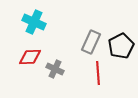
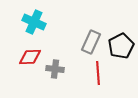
gray cross: rotated 18 degrees counterclockwise
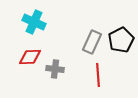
gray rectangle: moved 1 px right
black pentagon: moved 6 px up
red line: moved 2 px down
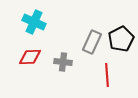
black pentagon: moved 1 px up
gray cross: moved 8 px right, 7 px up
red line: moved 9 px right
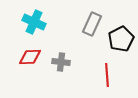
gray rectangle: moved 18 px up
gray cross: moved 2 px left
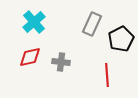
cyan cross: rotated 25 degrees clockwise
red diamond: rotated 10 degrees counterclockwise
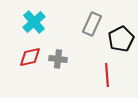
gray cross: moved 3 px left, 3 px up
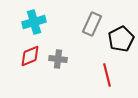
cyan cross: rotated 25 degrees clockwise
red diamond: moved 1 px up; rotated 10 degrees counterclockwise
red line: rotated 10 degrees counterclockwise
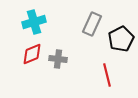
red diamond: moved 2 px right, 2 px up
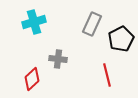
red diamond: moved 25 px down; rotated 20 degrees counterclockwise
